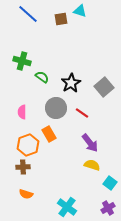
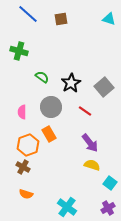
cyan triangle: moved 29 px right, 8 px down
green cross: moved 3 px left, 10 px up
gray circle: moved 5 px left, 1 px up
red line: moved 3 px right, 2 px up
brown cross: rotated 32 degrees clockwise
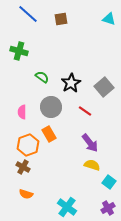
cyan square: moved 1 px left, 1 px up
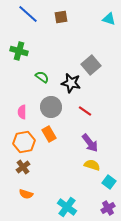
brown square: moved 2 px up
black star: rotated 30 degrees counterclockwise
gray square: moved 13 px left, 22 px up
orange hexagon: moved 4 px left, 3 px up; rotated 10 degrees clockwise
brown cross: rotated 24 degrees clockwise
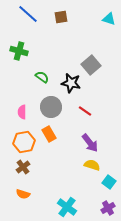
orange semicircle: moved 3 px left
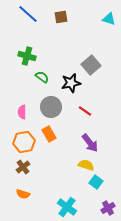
green cross: moved 8 px right, 5 px down
black star: rotated 24 degrees counterclockwise
yellow semicircle: moved 6 px left
cyan square: moved 13 px left
